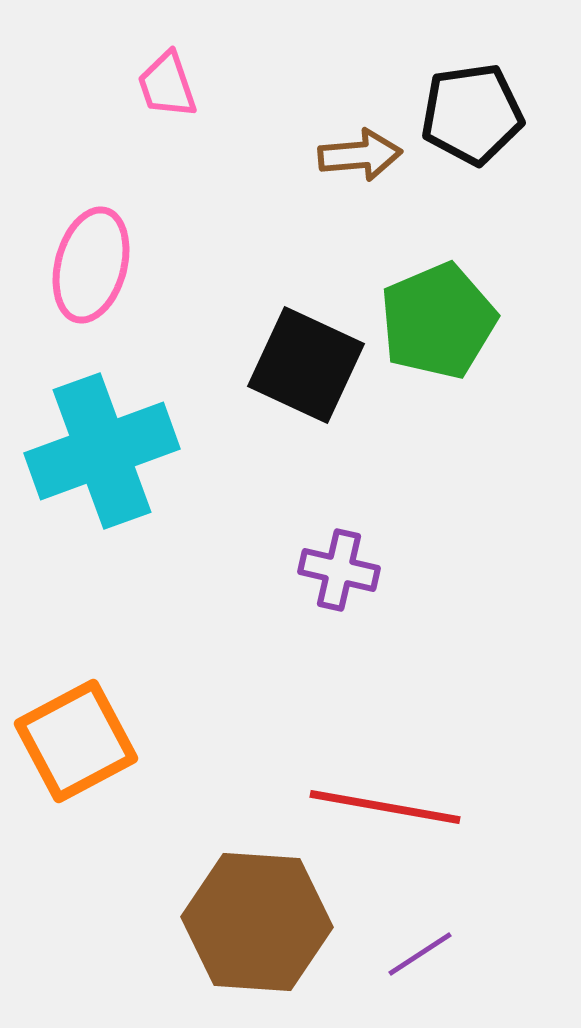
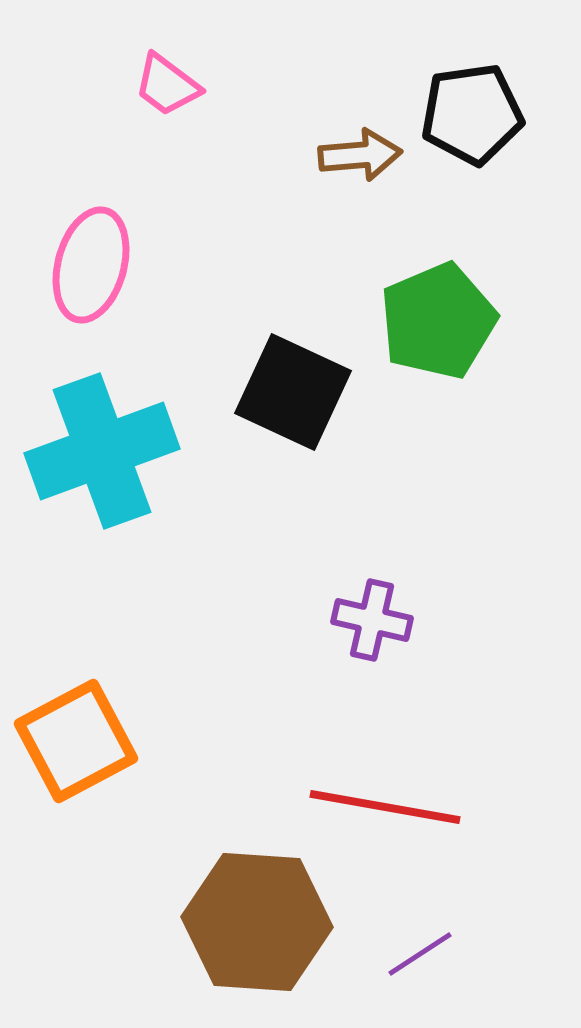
pink trapezoid: rotated 34 degrees counterclockwise
black square: moved 13 px left, 27 px down
purple cross: moved 33 px right, 50 px down
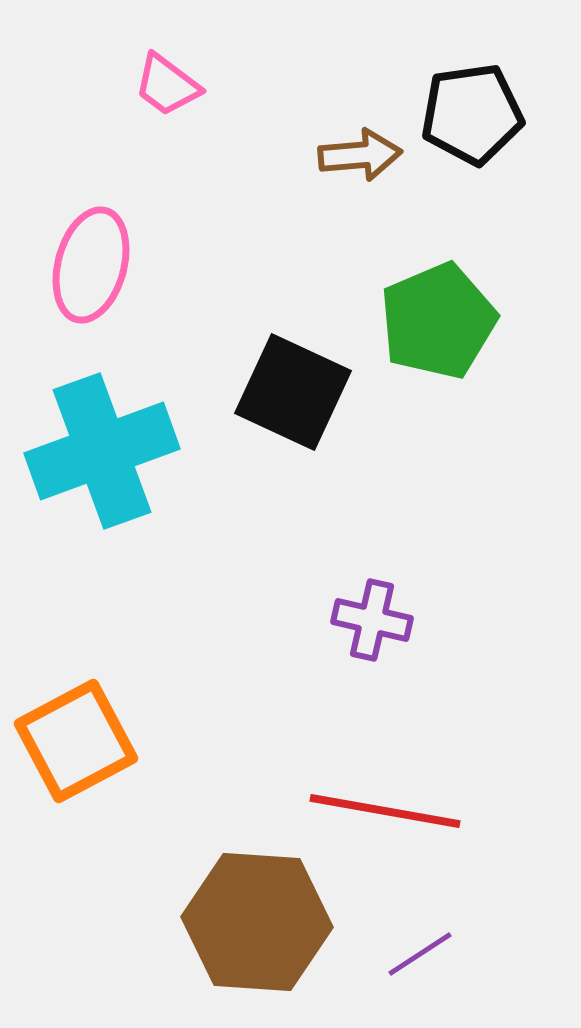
red line: moved 4 px down
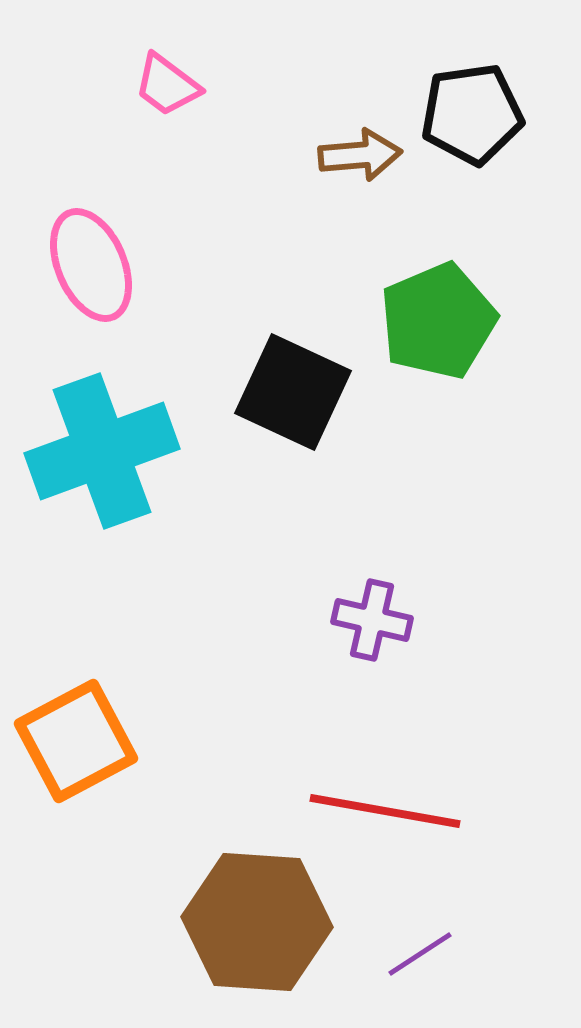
pink ellipse: rotated 38 degrees counterclockwise
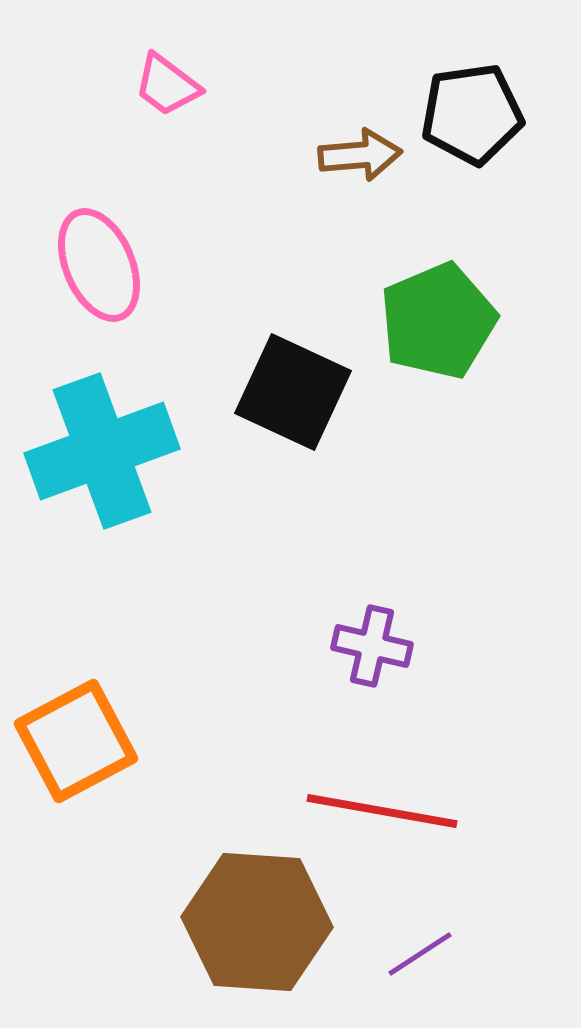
pink ellipse: moved 8 px right
purple cross: moved 26 px down
red line: moved 3 px left
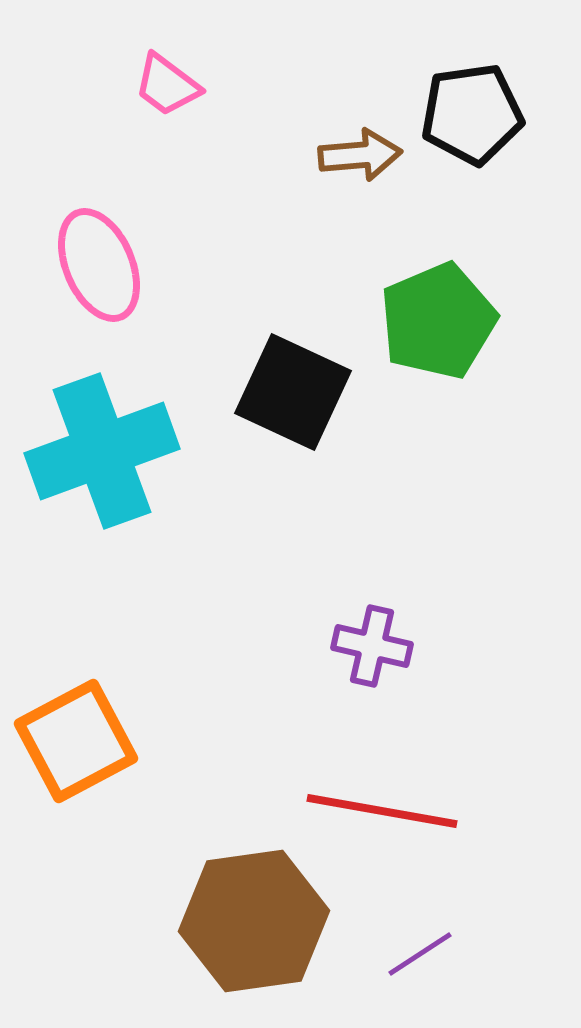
brown hexagon: moved 3 px left, 1 px up; rotated 12 degrees counterclockwise
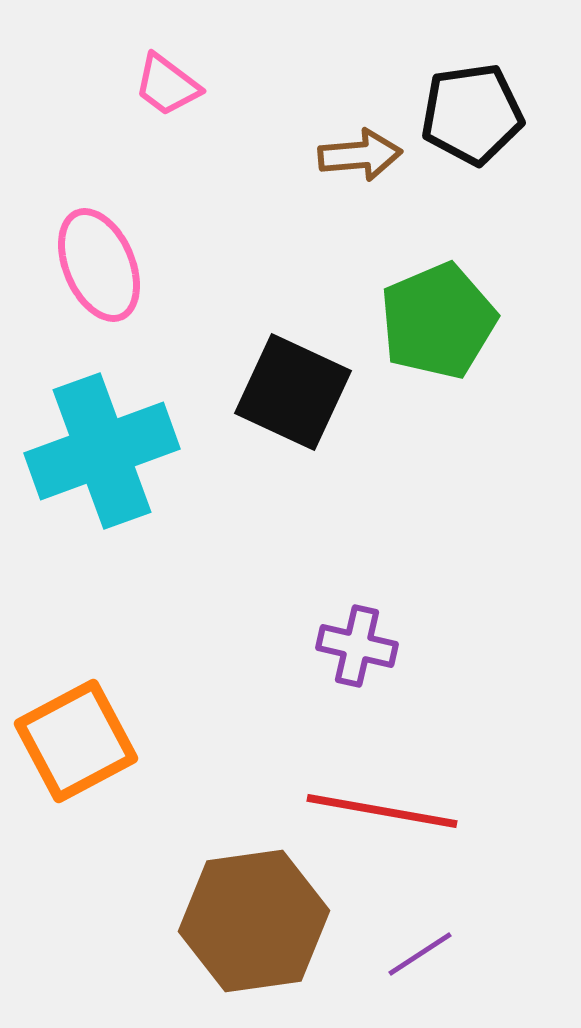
purple cross: moved 15 px left
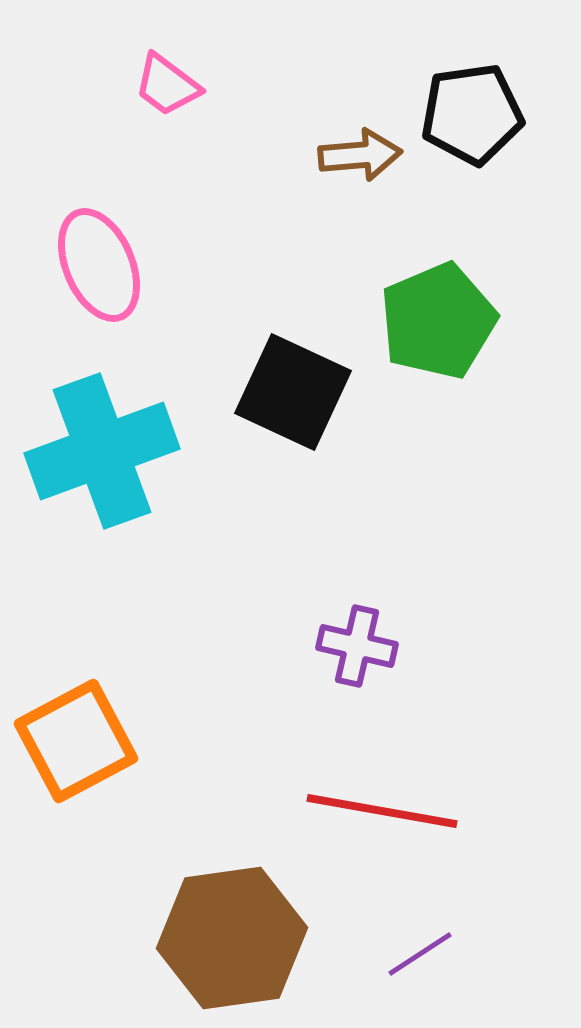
brown hexagon: moved 22 px left, 17 px down
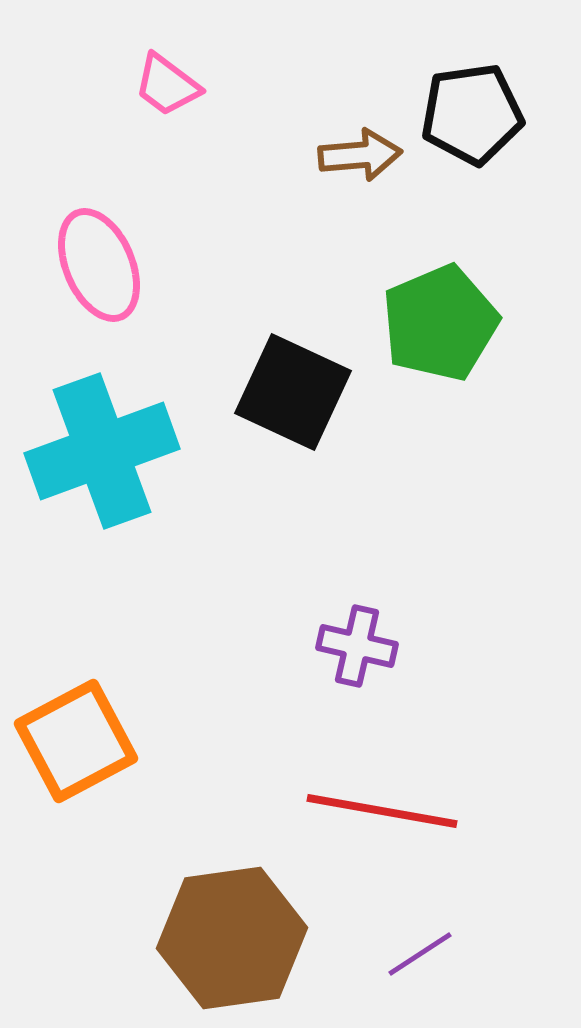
green pentagon: moved 2 px right, 2 px down
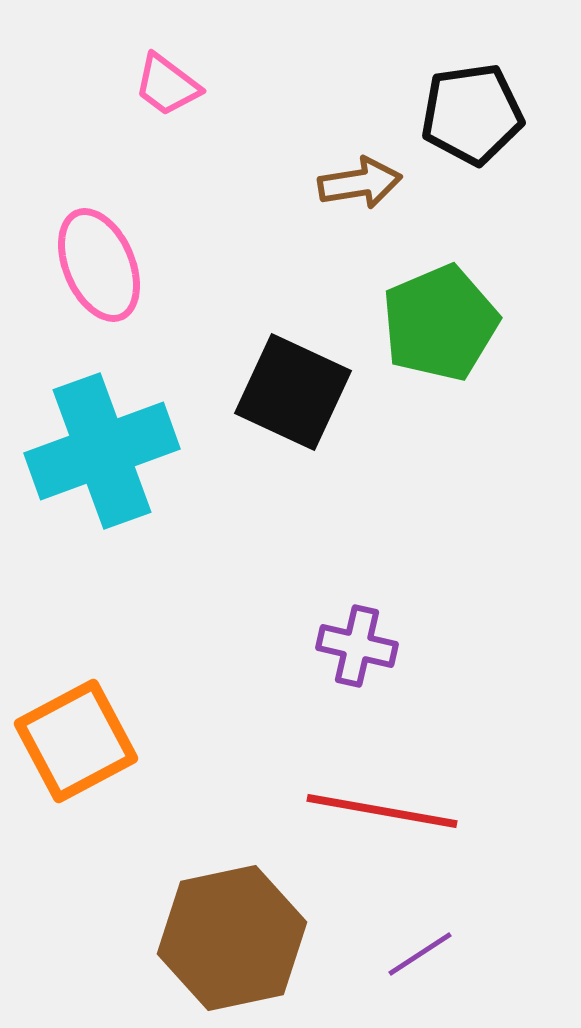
brown arrow: moved 28 px down; rotated 4 degrees counterclockwise
brown hexagon: rotated 4 degrees counterclockwise
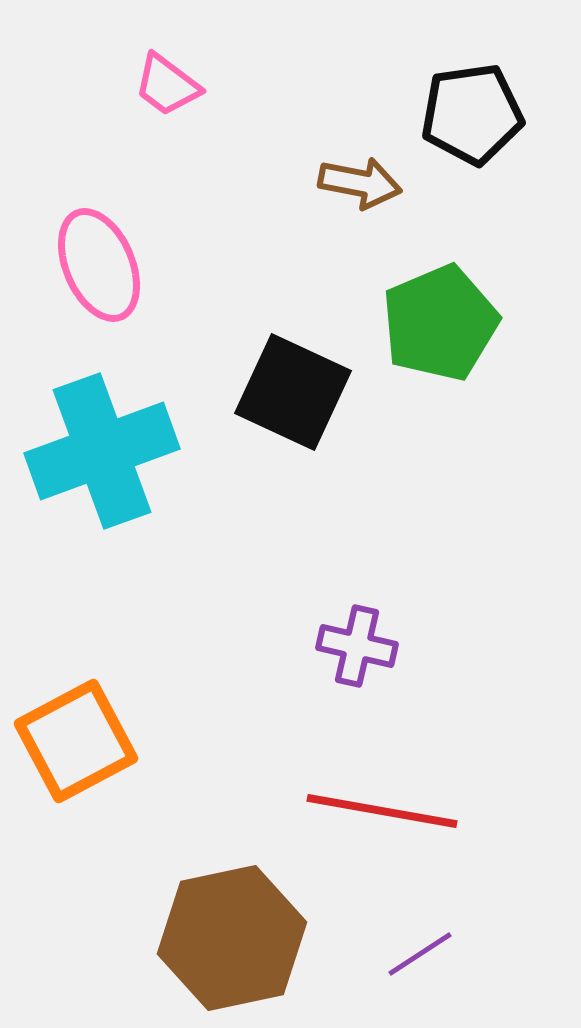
brown arrow: rotated 20 degrees clockwise
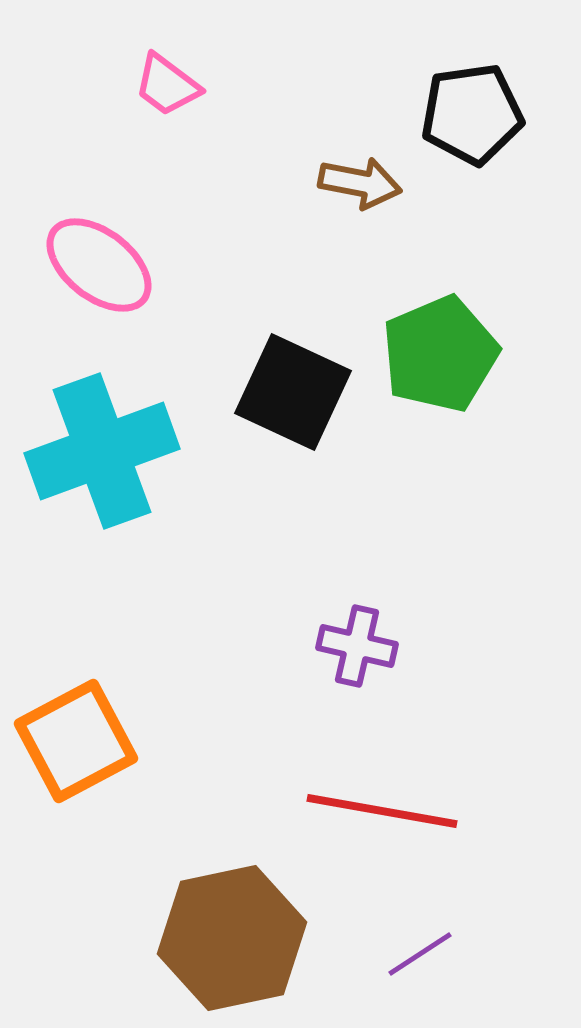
pink ellipse: rotated 29 degrees counterclockwise
green pentagon: moved 31 px down
